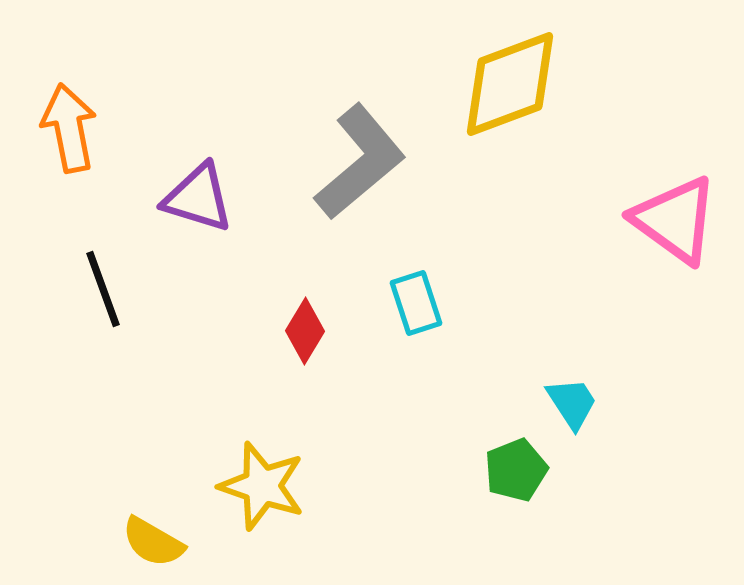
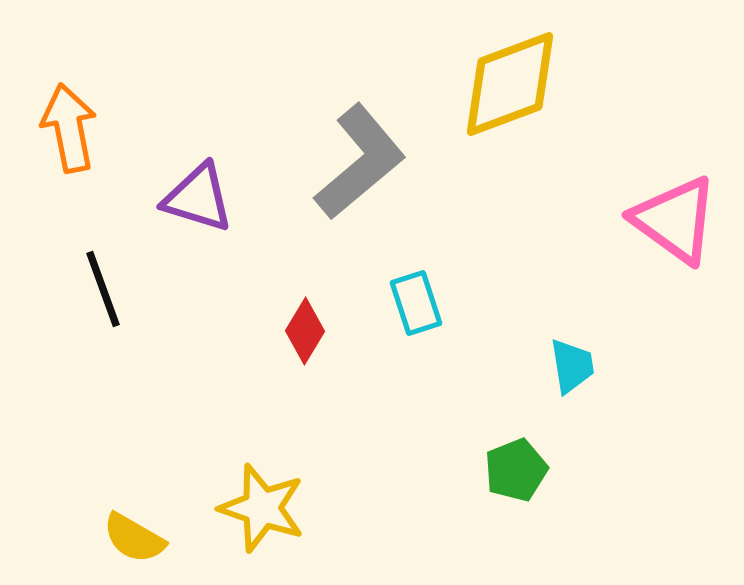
cyan trapezoid: moved 37 px up; rotated 24 degrees clockwise
yellow star: moved 22 px down
yellow semicircle: moved 19 px left, 4 px up
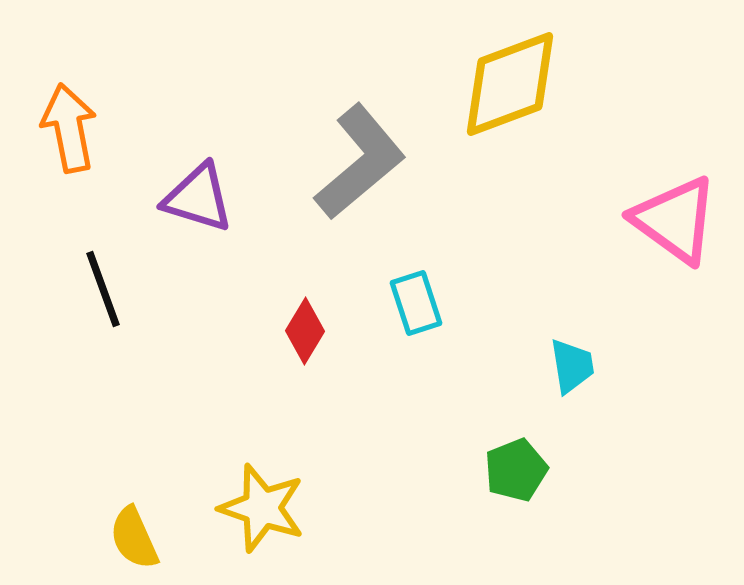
yellow semicircle: rotated 36 degrees clockwise
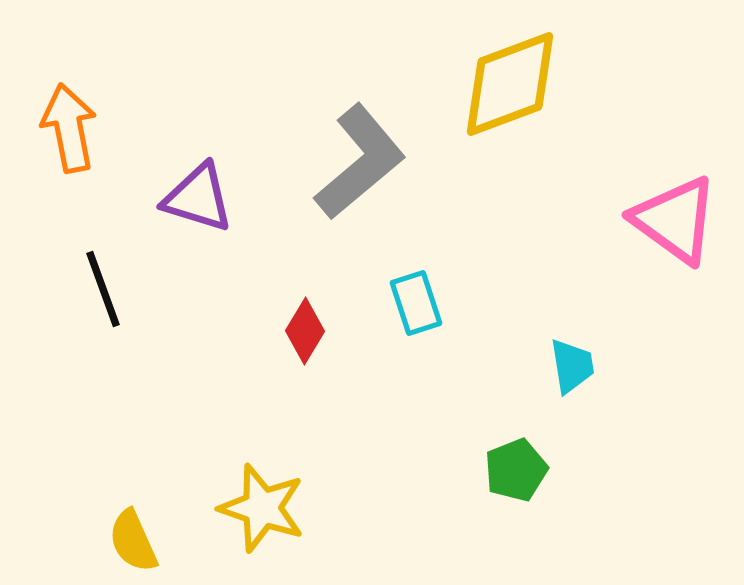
yellow semicircle: moved 1 px left, 3 px down
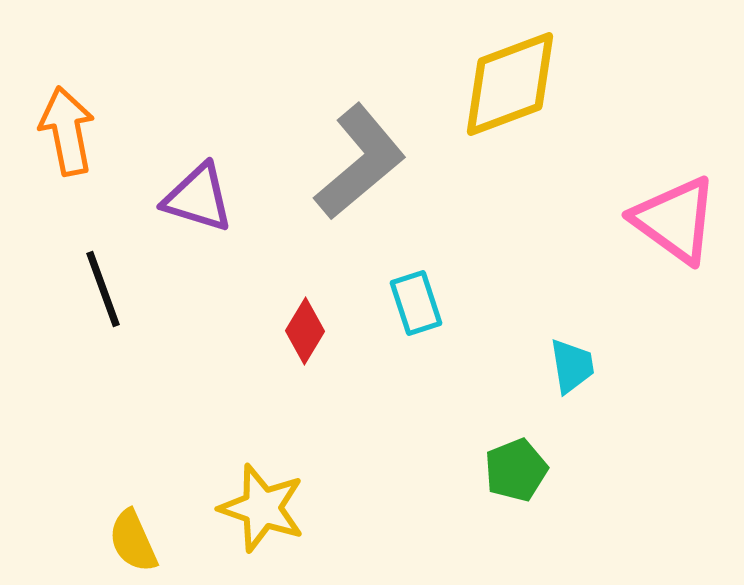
orange arrow: moved 2 px left, 3 px down
